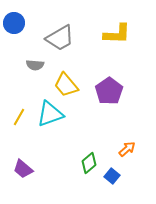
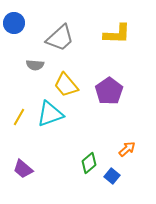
gray trapezoid: rotated 12 degrees counterclockwise
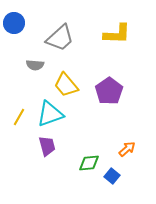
green diamond: rotated 35 degrees clockwise
purple trapezoid: moved 24 px right, 23 px up; rotated 145 degrees counterclockwise
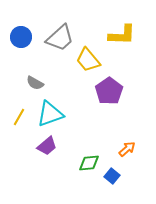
blue circle: moved 7 px right, 14 px down
yellow L-shape: moved 5 px right, 1 px down
gray semicircle: moved 18 px down; rotated 24 degrees clockwise
yellow trapezoid: moved 22 px right, 25 px up
purple trapezoid: rotated 65 degrees clockwise
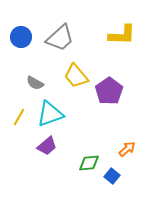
yellow trapezoid: moved 12 px left, 16 px down
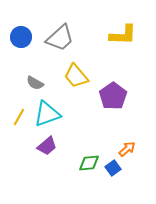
yellow L-shape: moved 1 px right
purple pentagon: moved 4 px right, 5 px down
cyan triangle: moved 3 px left
blue square: moved 1 px right, 8 px up; rotated 14 degrees clockwise
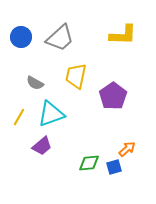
yellow trapezoid: rotated 52 degrees clockwise
cyan triangle: moved 4 px right
purple trapezoid: moved 5 px left
blue square: moved 1 px right, 1 px up; rotated 21 degrees clockwise
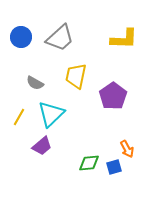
yellow L-shape: moved 1 px right, 4 px down
cyan triangle: rotated 24 degrees counterclockwise
orange arrow: rotated 102 degrees clockwise
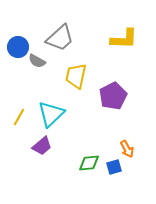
blue circle: moved 3 px left, 10 px down
gray semicircle: moved 2 px right, 22 px up
purple pentagon: rotated 8 degrees clockwise
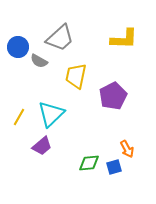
gray semicircle: moved 2 px right
